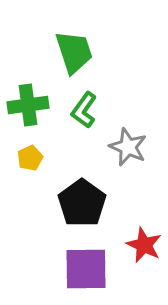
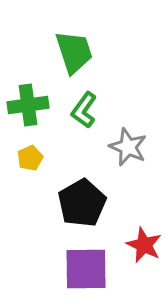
black pentagon: rotated 6 degrees clockwise
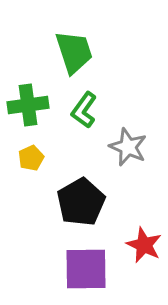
yellow pentagon: moved 1 px right
black pentagon: moved 1 px left, 1 px up
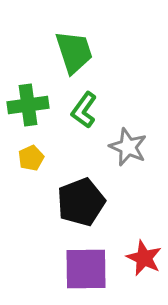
black pentagon: rotated 9 degrees clockwise
red star: moved 13 px down
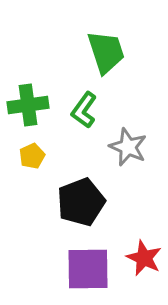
green trapezoid: moved 32 px right
yellow pentagon: moved 1 px right, 2 px up
purple square: moved 2 px right
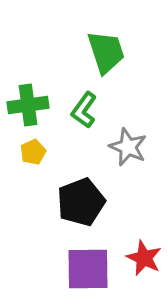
yellow pentagon: moved 1 px right, 4 px up
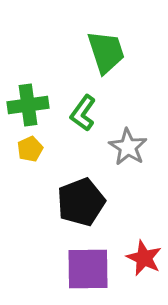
green L-shape: moved 1 px left, 3 px down
gray star: rotated 9 degrees clockwise
yellow pentagon: moved 3 px left, 3 px up
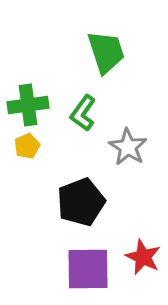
yellow pentagon: moved 3 px left, 3 px up
red star: moved 1 px left, 1 px up
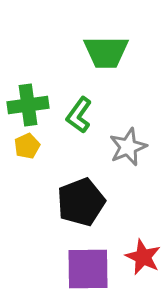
green trapezoid: rotated 108 degrees clockwise
green L-shape: moved 4 px left, 2 px down
gray star: rotated 18 degrees clockwise
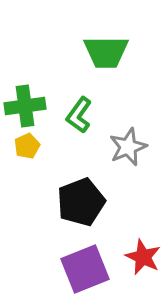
green cross: moved 3 px left, 1 px down
purple square: moved 3 px left; rotated 21 degrees counterclockwise
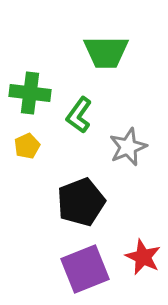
green cross: moved 5 px right, 13 px up; rotated 15 degrees clockwise
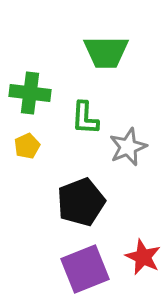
green L-shape: moved 6 px right, 3 px down; rotated 33 degrees counterclockwise
